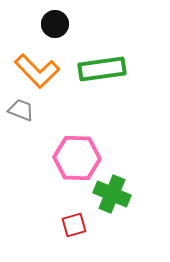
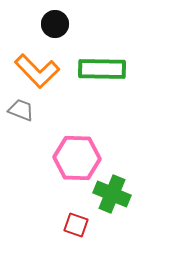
green rectangle: rotated 9 degrees clockwise
red square: moved 2 px right; rotated 35 degrees clockwise
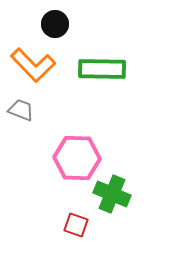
orange L-shape: moved 4 px left, 6 px up
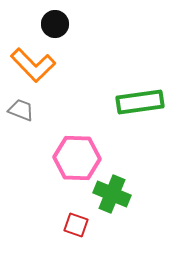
green rectangle: moved 38 px right, 33 px down; rotated 9 degrees counterclockwise
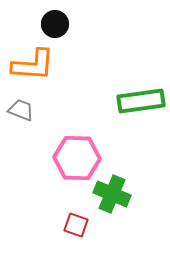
orange L-shape: rotated 42 degrees counterclockwise
green rectangle: moved 1 px right, 1 px up
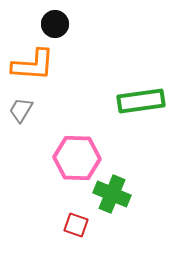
gray trapezoid: rotated 80 degrees counterclockwise
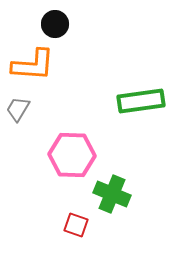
gray trapezoid: moved 3 px left, 1 px up
pink hexagon: moved 5 px left, 3 px up
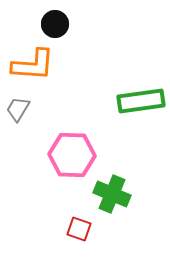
red square: moved 3 px right, 4 px down
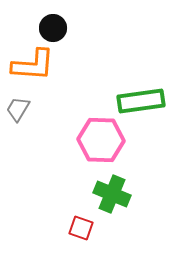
black circle: moved 2 px left, 4 px down
pink hexagon: moved 29 px right, 15 px up
red square: moved 2 px right, 1 px up
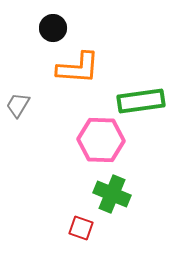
orange L-shape: moved 45 px right, 3 px down
gray trapezoid: moved 4 px up
